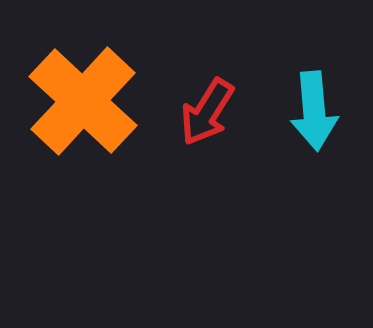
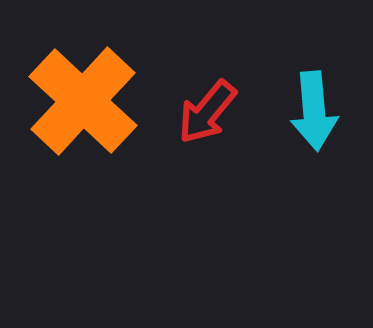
red arrow: rotated 8 degrees clockwise
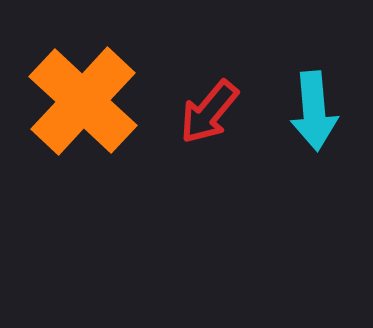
red arrow: moved 2 px right
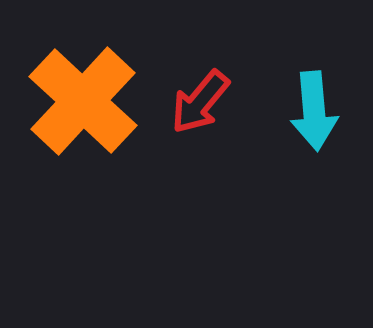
red arrow: moved 9 px left, 10 px up
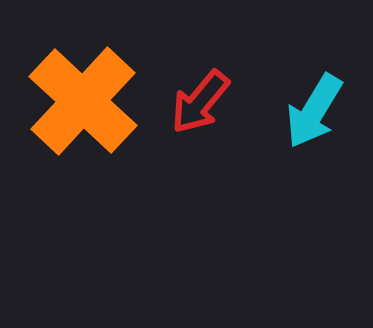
cyan arrow: rotated 36 degrees clockwise
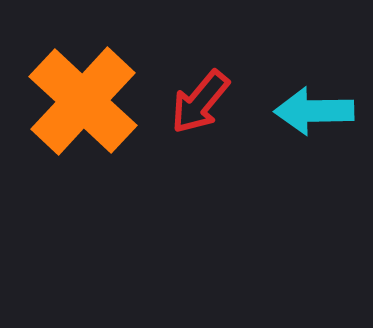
cyan arrow: rotated 58 degrees clockwise
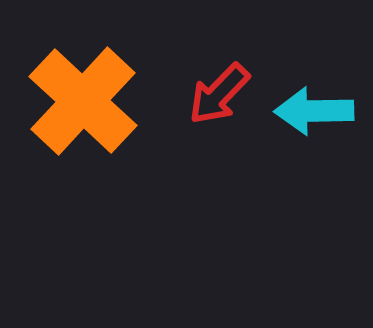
red arrow: moved 19 px right, 8 px up; rotated 4 degrees clockwise
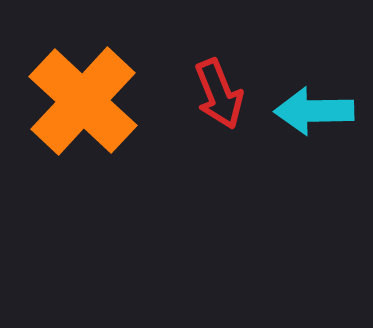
red arrow: rotated 66 degrees counterclockwise
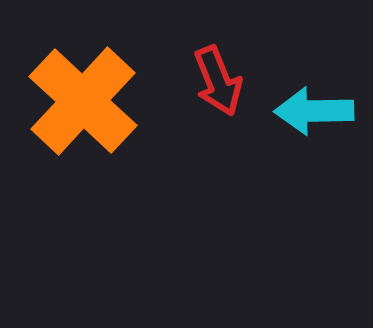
red arrow: moved 1 px left, 13 px up
